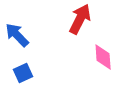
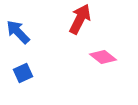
blue arrow: moved 1 px right, 3 px up
pink diamond: rotated 48 degrees counterclockwise
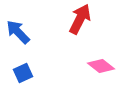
pink diamond: moved 2 px left, 9 px down
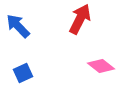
blue arrow: moved 6 px up
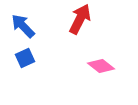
blue arrow: moved 5 px right
blue square: moved 2 px right, 15 px up
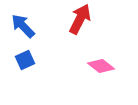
blue square: moved 2 px down
